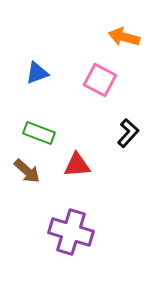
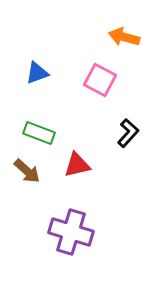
red triangle: rotated 8 degrees counterclockwise
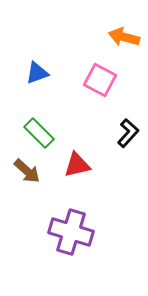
green rectangle: rotated 24 degrees clockwise
